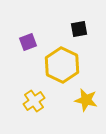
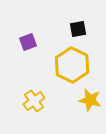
black square: moved 1 px left
yellow hexagon: moved 10 px right
yellow star: moved 4 px right
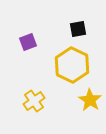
yellow star: rotated 20 degrees clockwise
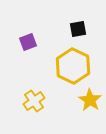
yellow hexagon: moved 1 px right, 1 px down
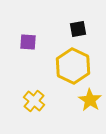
purple square: rotated 24 degrees clockwise
yellow cross: rotated 15 degrees counterclockwise
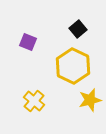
black square: rotated 30 degrees counterclockwise
purple square: rotated 18 degrees clockwise
yellow star: rotated 25 degrees clockwise
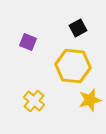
black square: moved 1 px up; rotated 12 degrees clockwise
yellow hexagon: rotated 20 degrees counterclockwise
